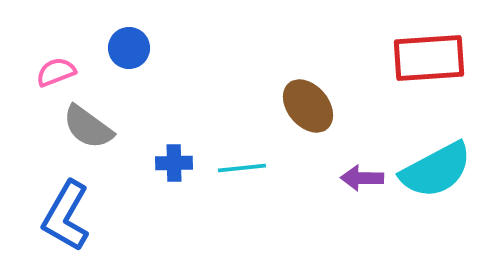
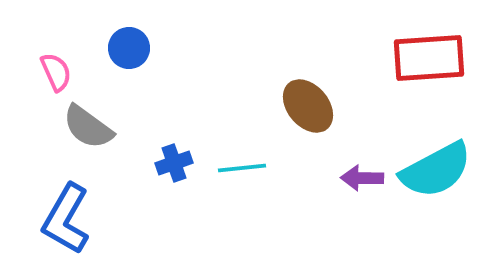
pink semicircle: rotated 87 degrees clockwise
blue cross: rotated 18 degrees counterclockwise
blue L-shape: moved 3 px down
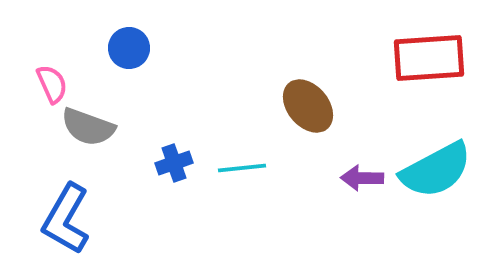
pink semicircle: moved 4 px left, 12 px down
gray semicircle: rotated 16 degrees counterclockwise
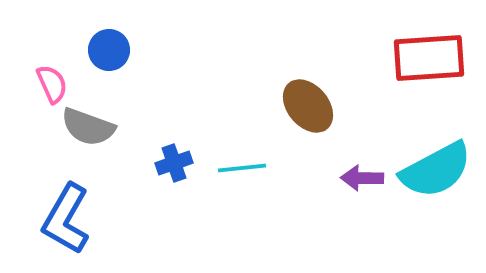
blue circle: moved 20 px left, 2 px down
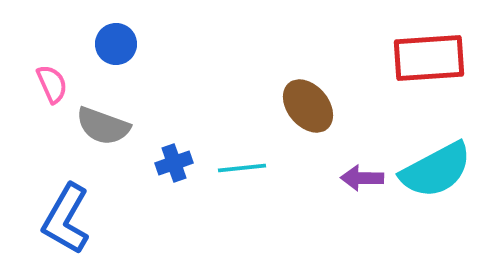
blue circle: moved 7 px right, 6 px up
gray semicircle: moved 15 px right, 1 px up
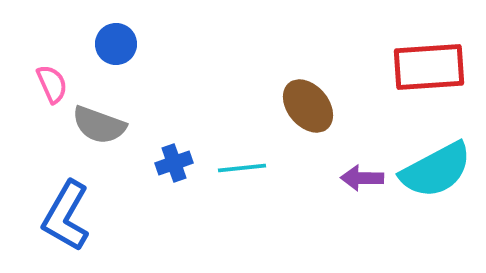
red rectangle: moved 9 px down
gray semicircle: moved 4 px left, 1 px up
blue L-shape: moved 3 px up
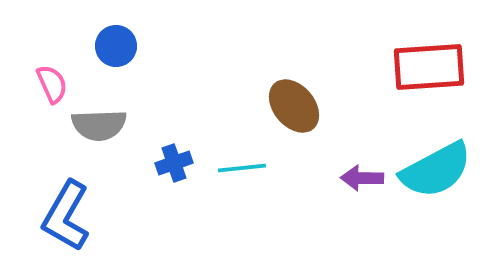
blue circle: moved 2 px down
brown ellipse: moved 14 px left
gray semicircle: rotated 22 degrees counterclockwise
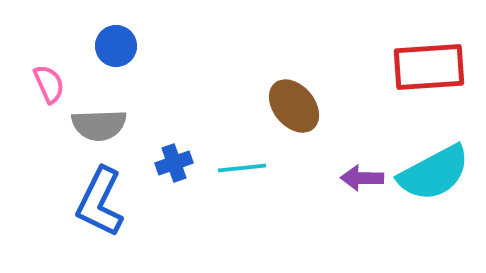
pink semicircle: moved 3 px left
cyan semicircle: moved 2 px left, 3 px down
blue L-shape: moved 34 px right, 14 px up; rotated 4 degrees counterclockwise
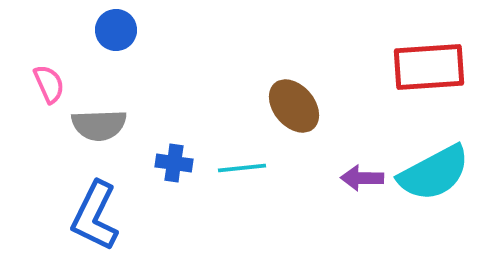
blue circle: moved 16 px up
blue cross: rotated 27 degrees clockwise
blue L-shape: moved 5 px left, 14 px down
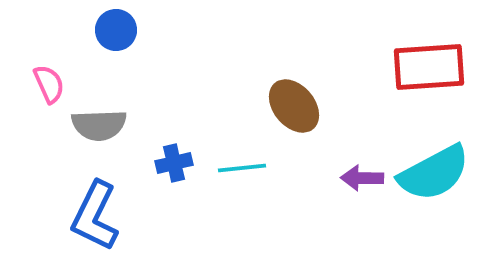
blue cross: rotated 21 degrees counterclockwise
